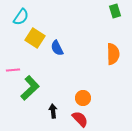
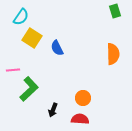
yellow square: moved 3 px left
green L-shape: moved 1 px left, 1 px down
black arrow: moved 1 px up; rotated 152 degrees counterclockwise
red semicircle: rotated 42 degrees counterclockwise
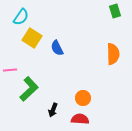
pink line: moved 3 px left
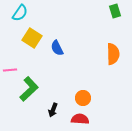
cyan semicircle: moved 1 px left, 4 px up
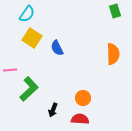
cyan semicircle: moved 7 px right, 1 px down
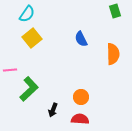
yellow square: rotated 18 degrees clockwise
blue semicircle: moved 24 px right, 9 px up
orange circle: moved 2 px left, 1 px up
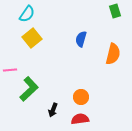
blue semicircle: rotated 42 degrees clockwise
orange semicircle: rotated 15 degrees clockwise
red semicircle: rotated 12 degrees counterclockwise
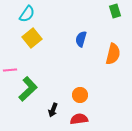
green L-shape: moved 1 px left
orange circle: moved 1 px left, 2 px up
red semicircle: moved 1 px left
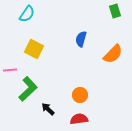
yellow square: moved 2 px right, 11 px down; rotated 24 degrees counterclockwise
orange semicircle: rotated 30 degrees clockwise
black arrow: moved 5 px left, 1 px up; rotated 112 degrees clockwise
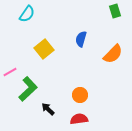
yellow square: moved 10 px right; rotated 24 degrees clockwise
pink line: moved 2 px down; rotated 24 degrees counterclockwise
